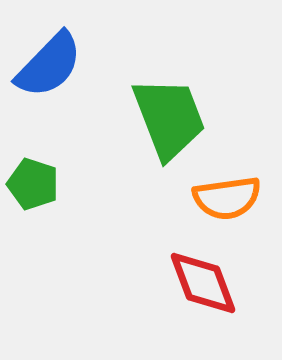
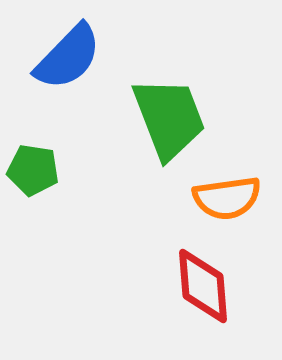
blue semicircle: moved 19 px right, 8 px up
green pentagon: moved 14 px up; rotated 9 degrees counterclockwise
red diamond: moved 3 px down; rotated 16 degrees clockwise
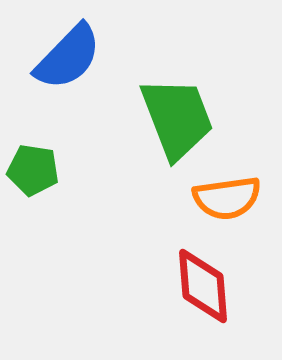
green trapezoid: moved 8 px right
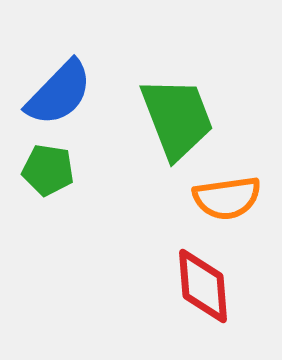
blue semicircle: moved 9 px left, 36 px down
green pentagon: moved 15 px right
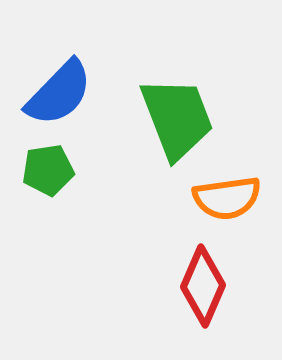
green pentagon: rotated 18 degrees counterclockwise
red diamond: rotated 28 degrees clockwise
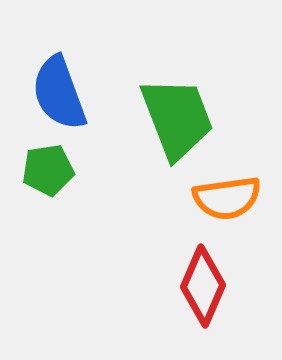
blue semicircle: rotated 116 degrees clockwise
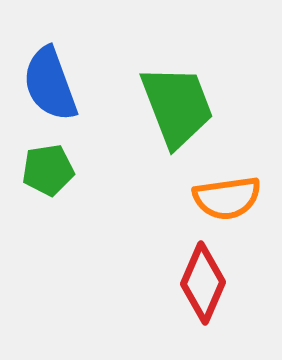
blue semicircle: moved 9 px left, 9 px up
green trapezoid: moved 12 px up
red diamond: moved 3 px up
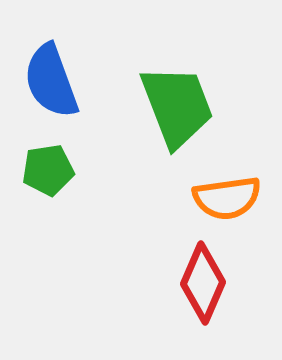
blue semicircle: moved 1 px right, 3 px up
